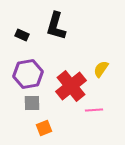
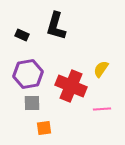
red cross: rotated 28 degrees counterclockwise
pink line: moved 8 px right, 1 px up
orange square: rotated 14 degrees clockwise
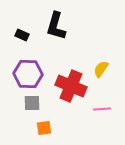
purple hexagon: rotated 12 degrees clockwise
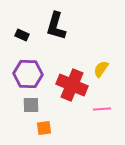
red cross: moved 1 px right, 1 px up
gray square: moved 1 px left, 2 px down
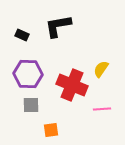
black L-shape: moved 2 px right; rotated 64 degrees clockwise
orange square: moved 7 px right, 2 px down
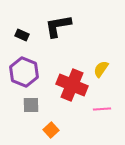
purple hexagon: moved 4 px left, 2 px up; rotated 20 degrees clockwise
orange square: rotated 35 degrees counterclockwise
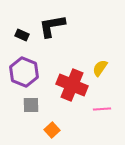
black L-shape: moved 6 px left
yellow semicircle: moved 1 px left, 1 px up
orange square: moved 1 px right
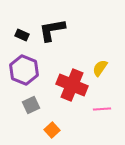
black L-shape: moved 4 px down
purple hexagon: moved 2 px up
gray square: rotated 24 degrees counterclockwise
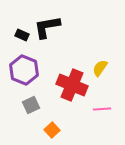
black L-shape: moved 5 px left, 3 px up
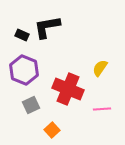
red cross: moved 4 px left, 4 px down
